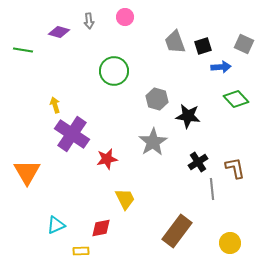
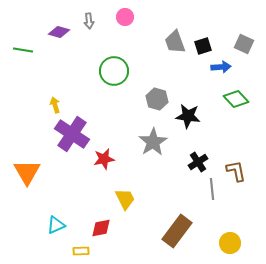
red star: moved 3 px left
brown L-shape: moved 1 px right, 3 px down
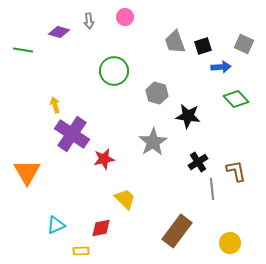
gray hexagon: moved 6 px up
yellow trapezoid: rotated 20 degrees counterclockwise
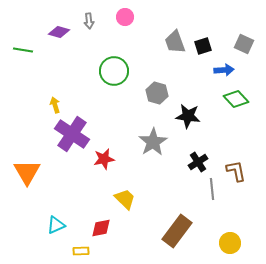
blue arrow: moved 3 px right, 3 px down
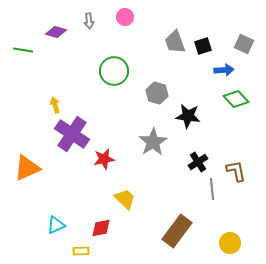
purple diamond: moved 3 px left
orange triangle: moved 4 px up; rotated 36 degrees clockwise
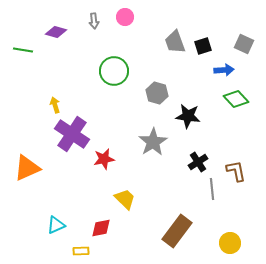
gray arrow: moved 5 px right
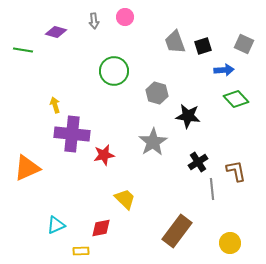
purple cross: rotated 28 degrees counterclockwise
red star: moved 4 px up
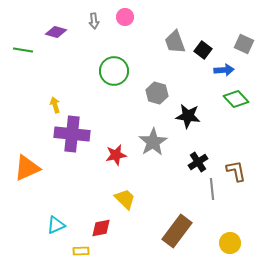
black square: moved 4 px down; rotated 36 degrees counterclockwise
red star: moved 12 px right
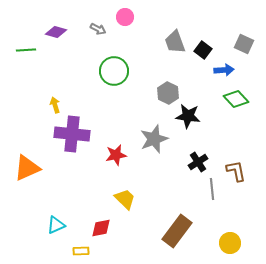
gray arrow: moved 4 px right, 8 px down; rotated 56 degrees counterclockwise
green line: moved 3 px right; rotated 12 degrees counterclockwise
gray hexagon: moved 11 px right; rotated 10 degrees clockwise
gray star: moved 1 px right, 3 px up; rotated 12 degrees clockwise
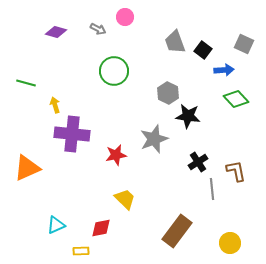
green line: moved 33 px down; rotated 18 degrees clockwise
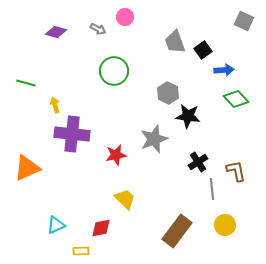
gray square: moved 23 px up
black square: rotated 18 degrees clockwise
yellow circle: moved 5 px left, 18 px up
